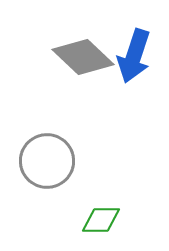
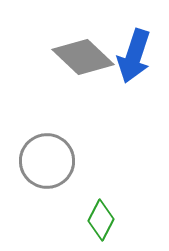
green diamond: rotated 63 degrees counterclockwise
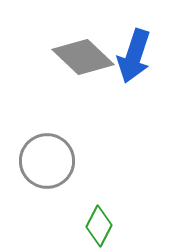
green diamond: moved 2 px left, 6 px down
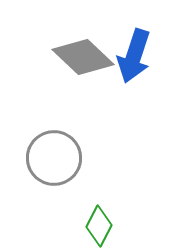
gray circle: moved 7 px right, 3 px up
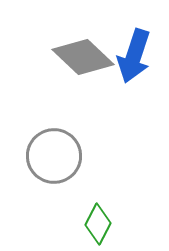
gray circle: moved 2 px up
green diamond: moved 1 px left, 2 px up
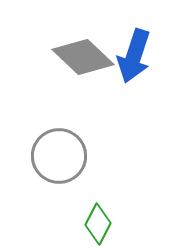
gray circle: moved 5 px right
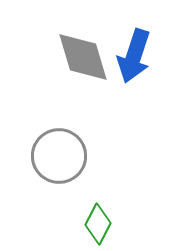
gray diamond: rotated 30 degrees clockwise
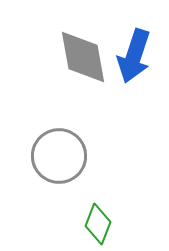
gray diamond: rotated 6 degrees clockwise
green diamond: rotated 6 degrees counterclockwise
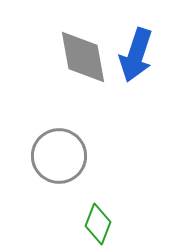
blue arrow: moved 2 px right, 1 px up
